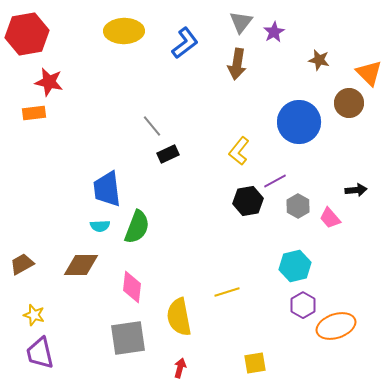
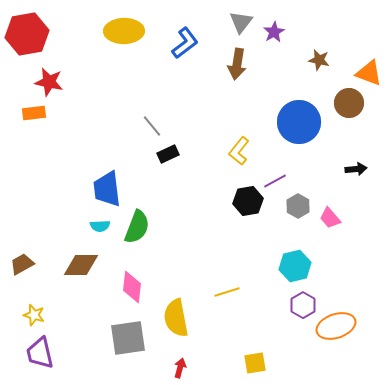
orange triangle: rotated 24 degrees counterclockwise
black arrow: moved 21 px up
yellow semicircle: moved 3 px left, 1 px down
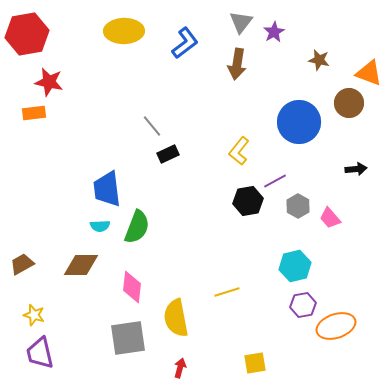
purple hexagon: rotated 20 degrees clockwise
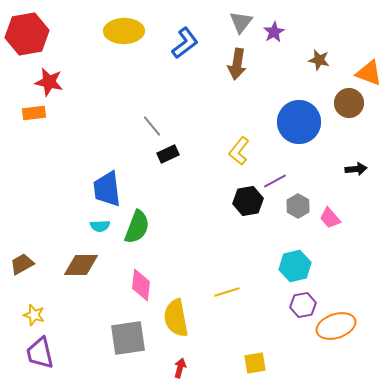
pink diamond: moved 9 px right, 2 px up
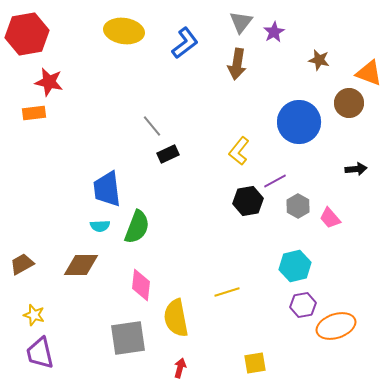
yellow ellipse: rotated 9 degrees clockwise
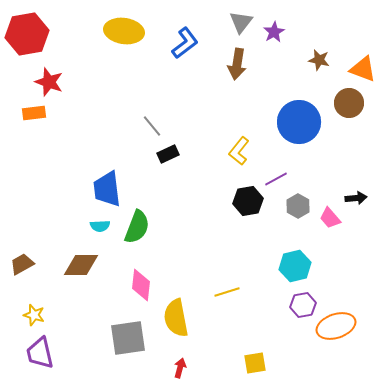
orange triangle: moved 6 px left, 4 px up
red star: rotated 8 degrees clockwise
black arrow: moved 29 px down
purple line: moved 1 px right, 2 px up
